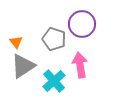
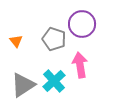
orange triangle: moved 1 px up
gray triangle: moved 19 px down
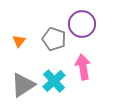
orange triangle: moved 3 px right; rotated 16 degrees clockwise
pink arrow: moved 3 px right, 2 px down
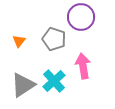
purple circle: moved 1 px left, 7 px up
pink arrow: moved 1 px up
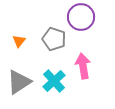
gray triangle: moved 4 px left, 3 px up
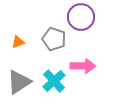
orange triangle: moved 1 px left, 1 px down; rotated 32 degrees clockwise
pink arrow: rotated 100 degrees clockwise
